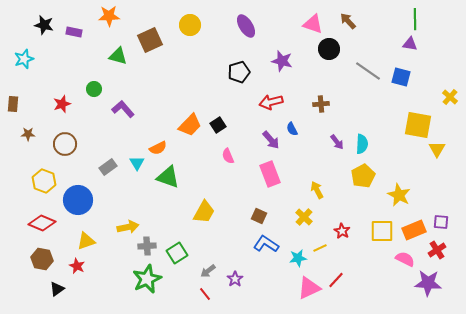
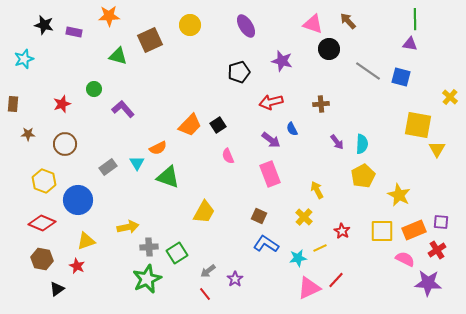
purple arrow at (271, 140): rotated 12 degrees counterclockwise
gray cross at (147, 246): moved 2 px right, 1 px down
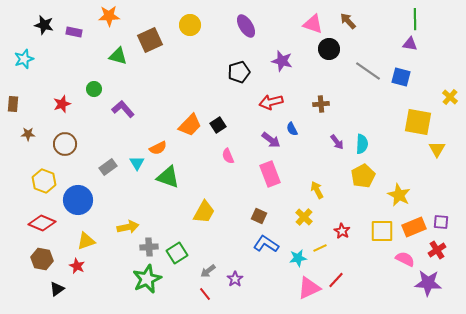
yellow square at (418, 125): moved 3 px up
orange rectangle at (414, 230): moved 3 px up
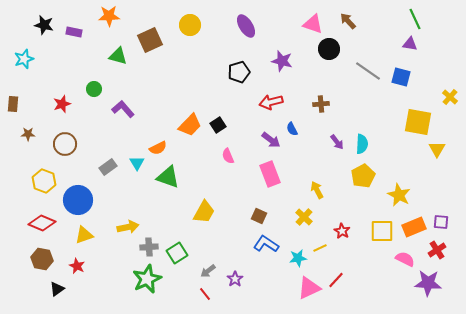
green line at (415, 19): rotated 25 degrees counterclockwise
yellow triangle at (86, 241): moved 2 px left, 6 px up
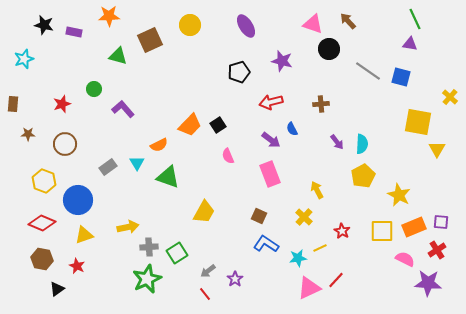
orange semicircle at (158, 148): moved 1 px right, 3 px up
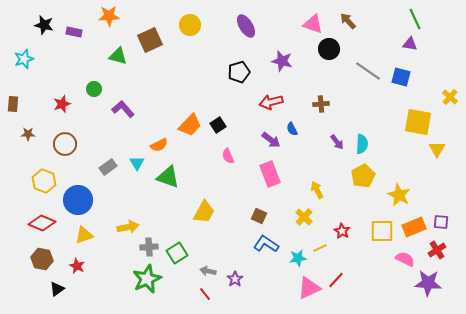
gray arrow at (208, 271): rotated 49 degrees clockwise
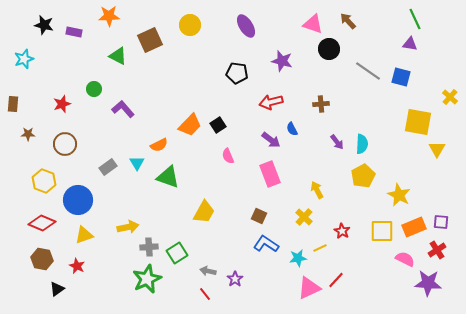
green triangle at (118, 56): rotated 12 degrees clockwise
black pentagon at (239, 72): moved 2 px left, 1 px down; rotated 25 degrees clockwise
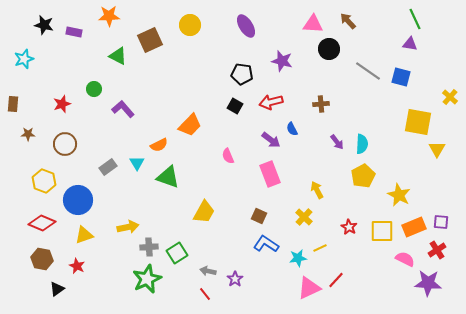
pink triangle at (313, 24): rotated 15 degrees counterclockwise
black pentagon at (237, 73): moved 5 px right, 1 px down
black square at (218, 125): moved 17 px right, 19 px up; rotated 28 degrees counterclockwise
red star at (342, 231): moved 7 px right, 4 px up
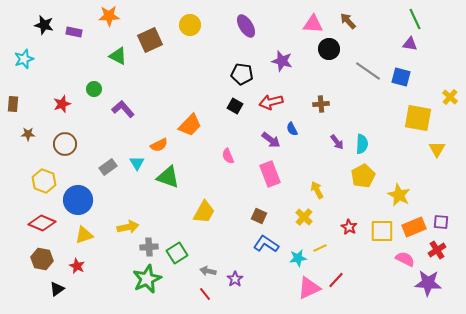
yellow square at (418, 122): moved 4 px up
